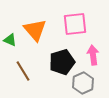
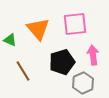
orange triangle: moved 3 px right, 1 px up
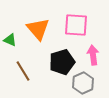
pink square: moved 1 px right, 1 px down; rotated 10 degrees clockwise
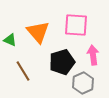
orange triangle: moved 3 px down
